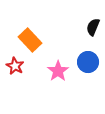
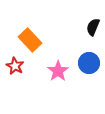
blue circle: moved 1 px right, 1 px down
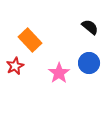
black semicircle: moved 3 px left; rotated 108 degrees clockwise
red star: rotated 18 degrees clockwise
pink star: moved 1 px right, 2 px down
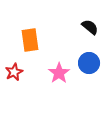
orange rectangle: rotated 35 degrees clockwise
red star: moved 1 px left, 6 px down
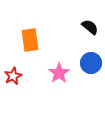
blue circle: moved 2 px right
red star: moved 1 px left, 4 px down
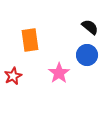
blue circle: moved 4 px left, 8 px up
